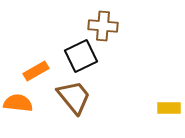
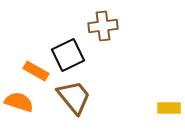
brown cross: rotated 12 degrees counterclockwise
black square: moved 13 px left, 1 px up
orange rectangle: rotated 60 degrees clockwise
orange semicircle: moved 1 px right, 1 px up; rotated 12 degrees clockwise
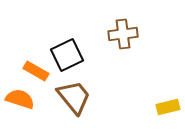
brown cross: moved 20 px right, 8 px down
black square: moved 1 px left
orange semicircle: moved 1 px right, 3 px up
yellow rectangle: moved 1 px left, 1 px up; rotated 15 degrees counterclockwise
